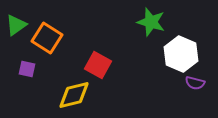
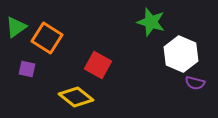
green triangle: moved 2 px down
yellow diamond: moved 2 px right, 2 px down; rotated 52 degrees clockwise
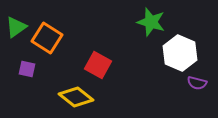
white hexagon: moved 1 px left, 1 px up
purple semicircle: moved 2 px right
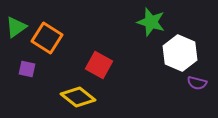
red square: moved 1 px right
yellow diamond: moved 2 px right
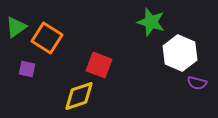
red square: rotated 8 degrees counterclockwise
yellow diamond: moved 1 px right, 1 px up; rotated 56 degrees counterclockwise
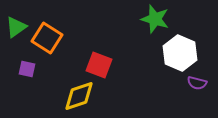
green star: moved 4 px right, 3 px up
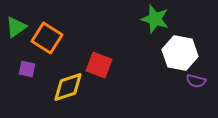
white hexagon: rotated 12 degrees counterclockwise
purple semicircle: moved 1 px left, 2 px up
yellow diamond: moved 11 px left, 9 px up
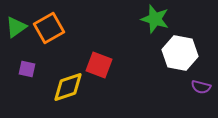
orange square: moved 2 px right, 10 px up; rotated 28 degrees clockwise
purple semicircle: moved 5 px right, 6 px down
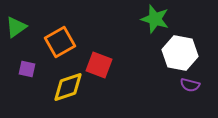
orange square: moved 11 px right, 14 px down
purple semicircle: moved 11 px left, 2 px up
